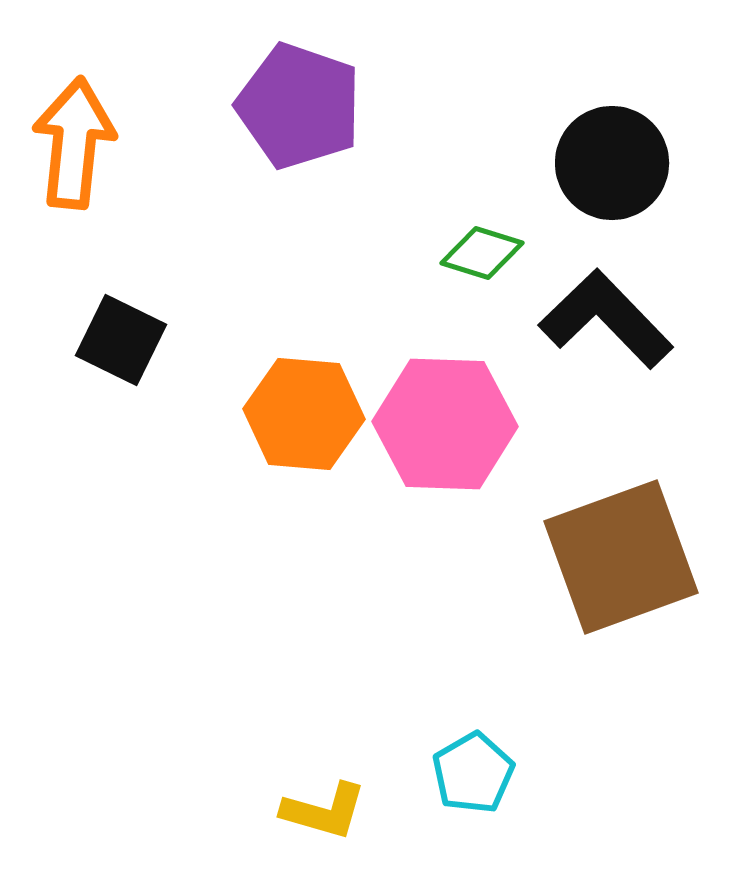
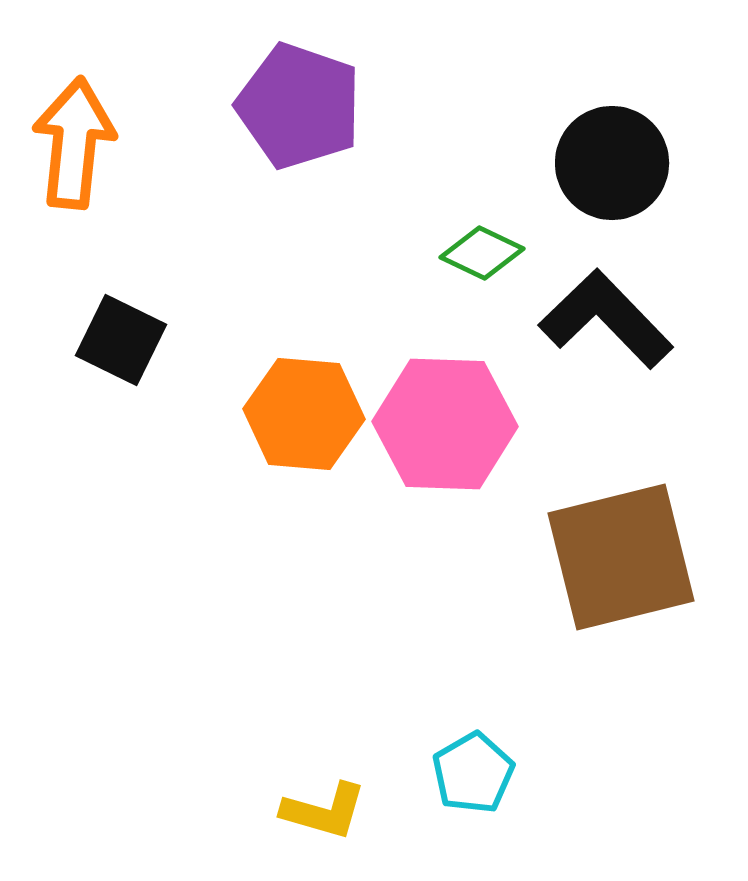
green diamond: rotated 8 degrees clockwise
brown square: rotated 6 degrees clockwise
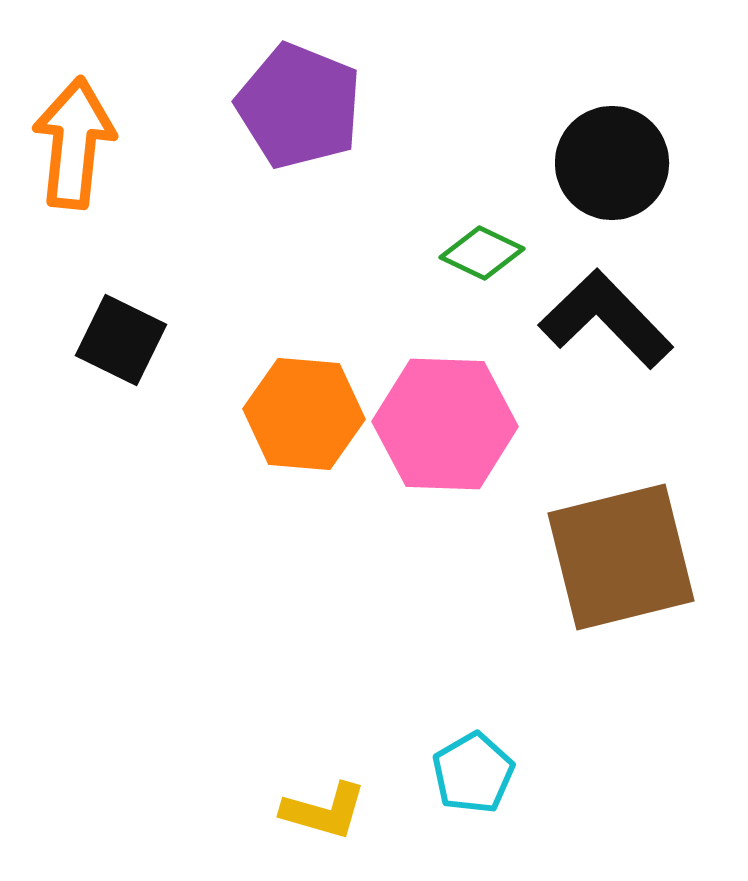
purple pentagon: rotated 3 degrees clockwise
